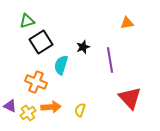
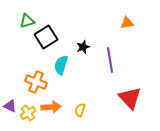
black square: moved 5 px right, 5 px up
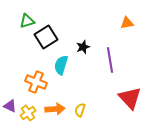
orange arrow: moved 4 px right, 2 px down
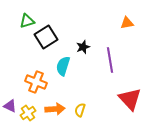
cyan semicircle: moved 2 px right, 1 px down
red triangle: moved 1 px down
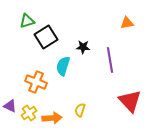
black star: rotated 24 degrees clockwise
red triangle: moved 2 px down
orange arrow: moved 3 px left, 9 px down
yellow cross: moved 1 px right
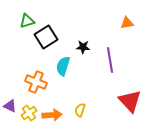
orange arrow: moved 3 px up
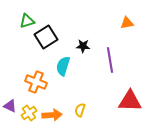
black star: moved 1 px up
red triangle: rotated 45 degrees counterclockwise
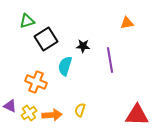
black square: moved 2 px down
cyan semicircle: moved 2 px right
red triangle: moved 7 px right, 14 px down
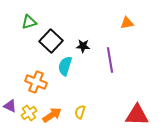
green triangle: moved 2 px right, 1 px down
black square: moved 5 px right, 2 px down; rotated 15 degrees counterclockwise
yellow semicircle: moved 2 px down
orange arrow: rotated 30 degrees counterclockwise
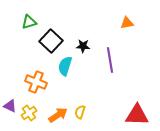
orange arrow: moved 6 px right
